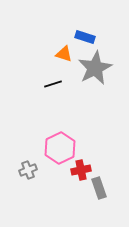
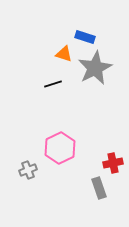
red cross: moved 32 px right, 7 px up
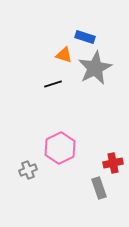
orange triangle: moved 1 px down
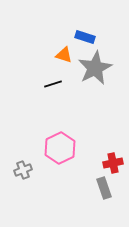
gray cross: moved 5 px left
gray rectangle: moved 5 px right
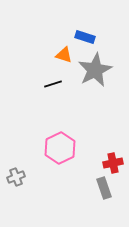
gray star: moved 2 px down
gray cross: moved 7 px left, 7 px down
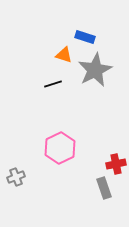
red cross: moved 3 px right, 1 px down
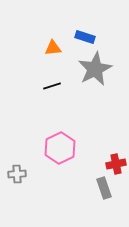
orange triangle: moved 11 px left, 7 px up; rotated 24 degrees counterclockwise
gray star: moved 1 px up
black line: moved 1 px left, 2 px down
gray cross: moved 1 px right, 3 px up; rotated 18 degrees clockwise
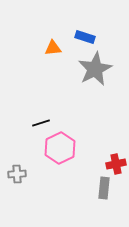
black line: moved 11 px left, 37 px down
gray rectangle: rotated 25 degrees clockwise
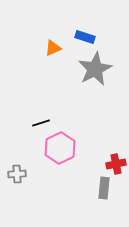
orange triangle: rotated 18 degrees counterclockwise
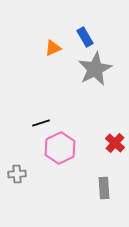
blue rectangle: rotated 42 degrees clockwise
red cross: moved 1 px left, 21 px up; rotated 36 degrees counterclockwise
gray rectangle: rotated 10 degrees counterclockwise
